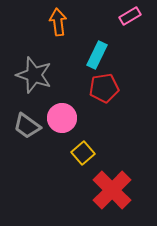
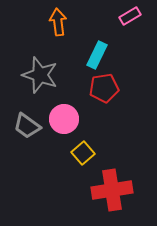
gray star: moved 6 px right
pink circle: moved 2 px right, 1 px down
red cross: rotated 36 degrees clockwise
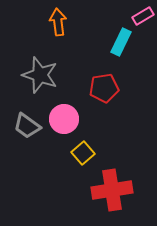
pink rectangle: moved 13 px right
cyan rectangle: moved 24 px right, 13 px up
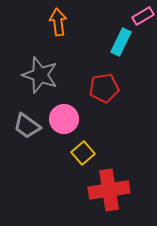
red cross: moved 3 px left
